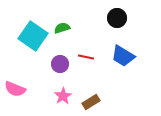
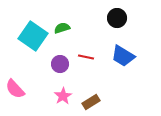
pink semicircle: rotated 25 degrees clockwise
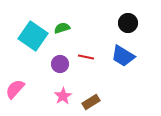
black circle: moved 11 px right, 5 px down
pink semicircle: rotated 85 degrees clockwise
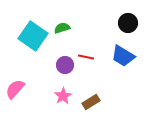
purple circle: moved 5 px right, 1 px down
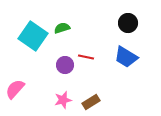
blue trapezoid: moved 3 px right, 1 px down
pink star: moved 4 px down; rotated 18 degrees clockwise
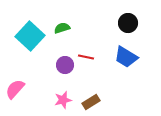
cyan square: moved 3 px left; rotated 8 degrees clockwise
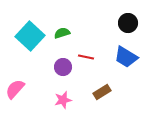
green semicircle: moved 5 px down
purple circle: moved 2 px left, 2 px down
brown rectangle: moved 11 px right, 10 px up
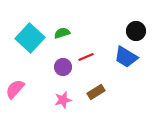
black circle: moved 8 px right, 8 px down
cyan square: moved 2 px down
red line: rotated 35 degrees counterclockwise
brown rectangle: moved 6 px left
